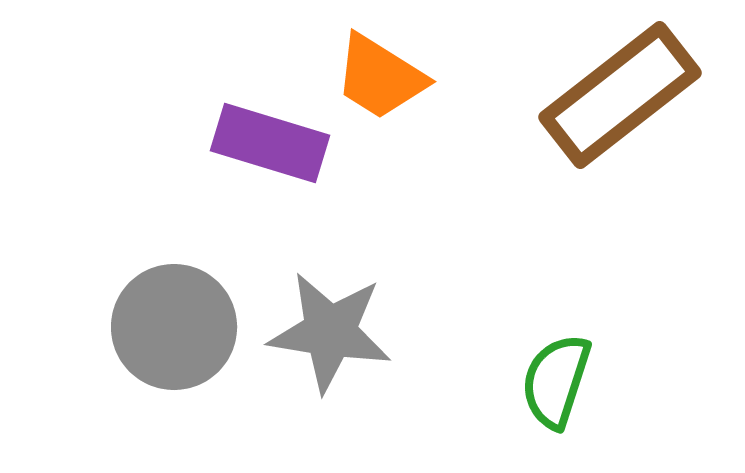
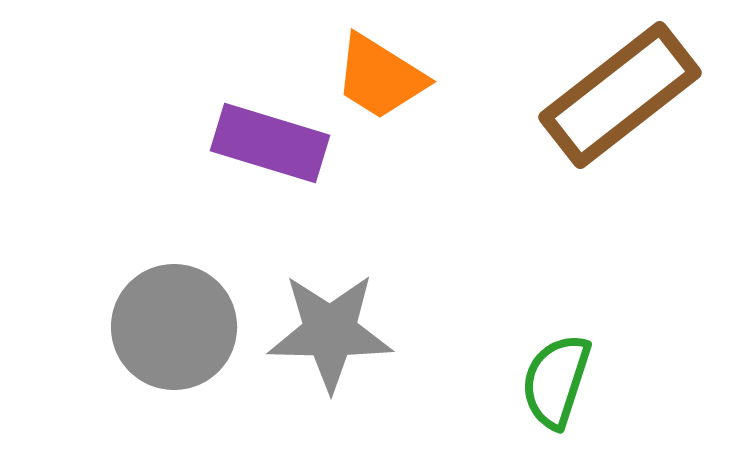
gray star: rotated 8 degrees counterclockwise
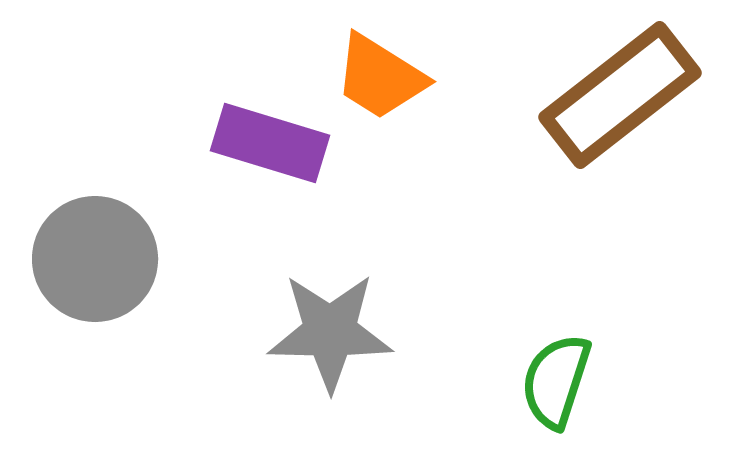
gray circle: moved 79 px left, 68 px up
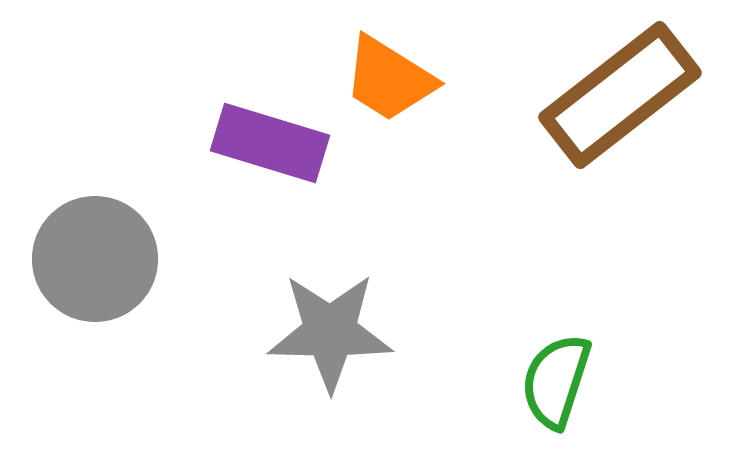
orange trapezoid: moved 9 px right, 2 px down
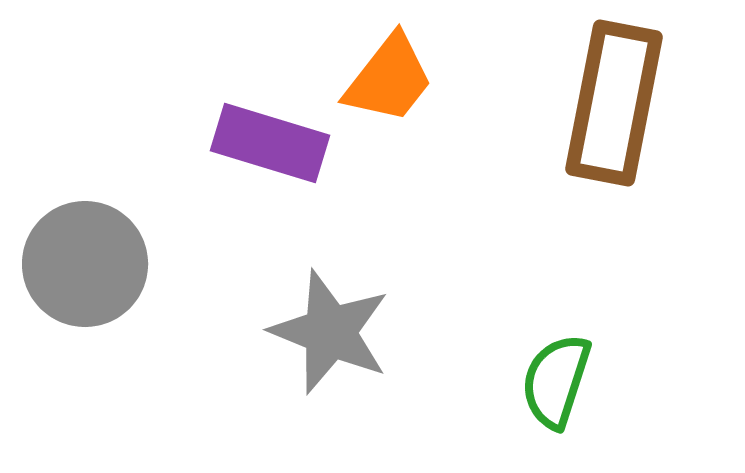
orange trapezoid: rotated 84 degrees counterclockwise
brown rectangle: moved 6 px left, 8 px down; rotated 41 degrees counterclockwise
gray circle: moved 10 px left, 5 px down
gray star: rotated 21 degrees clockwise
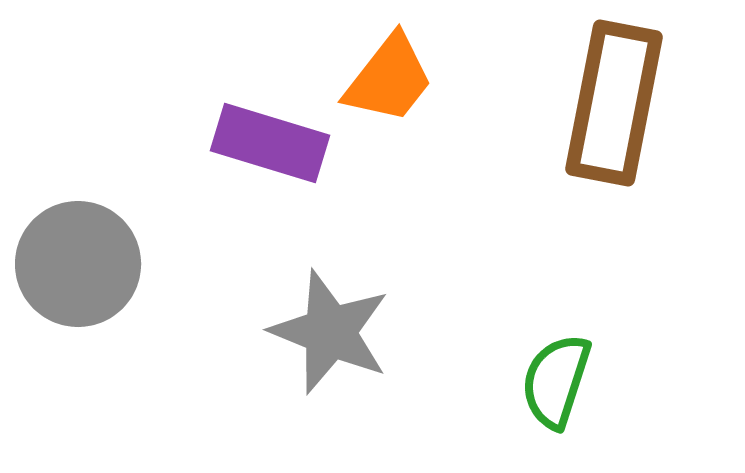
gray circle: moved 7 px left
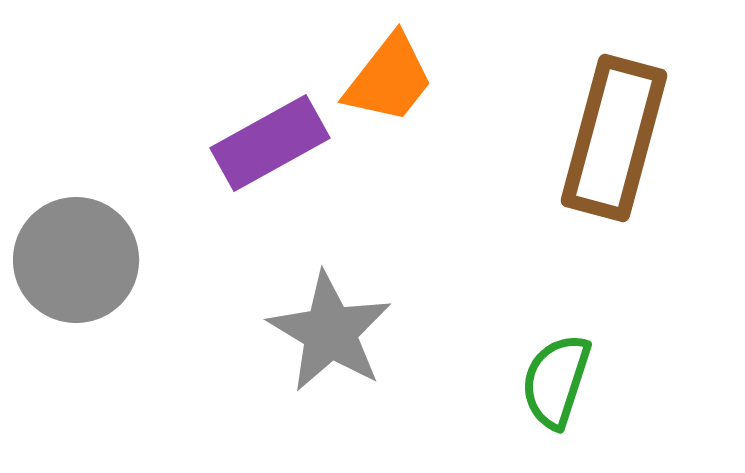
brown rectangle: moved 35 px down; rotated 4 degrees clockwise
purple rectangle: rotated 46 degrees counterclockwise
gray circle: moved 2 px left, 4 px up
gray star: rotated 9 degrees clockwise
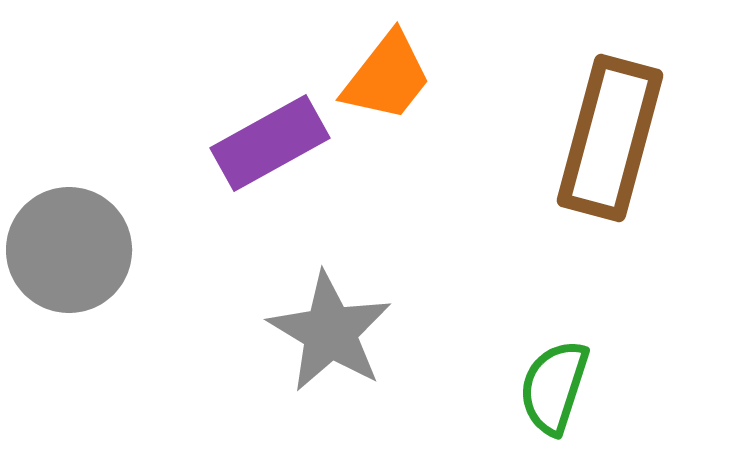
orange trapezoid: moved 2 px left, 2 px up
brown rectangle: moved 4 px left
gray circle: moved 7 px left, 10 px up
green semicircle: moved 2 px left, 6 px down
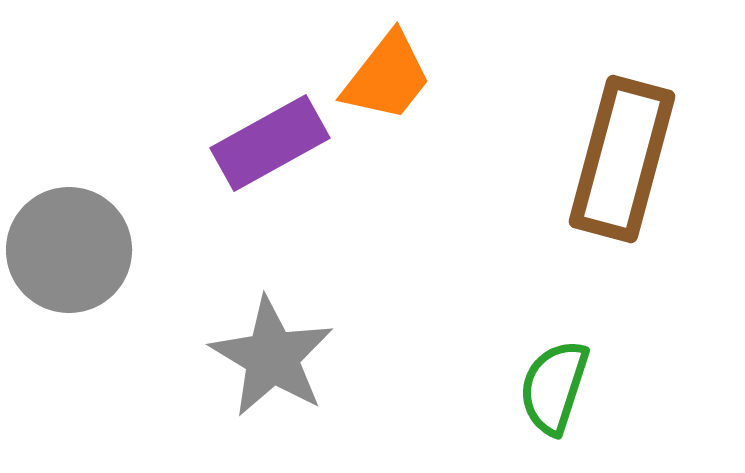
brown rectangle: moved 12 px right, 21 px down
gray star: moved 58 px left, 25 px down
